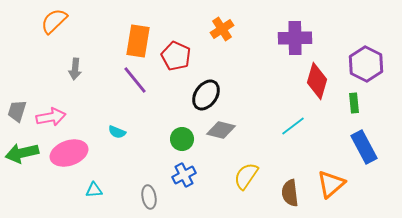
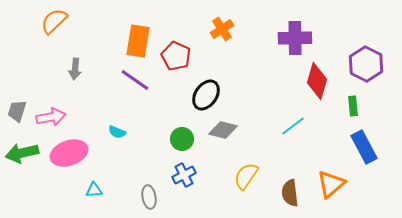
purple line: rotated 16 degrees counterclockwise
green rectangle: moved 1 px left, 3 px down
gray diamond: moved 2 px right
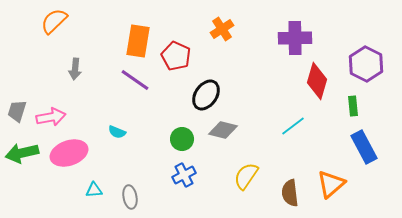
gray ellipse: moved 19 px left
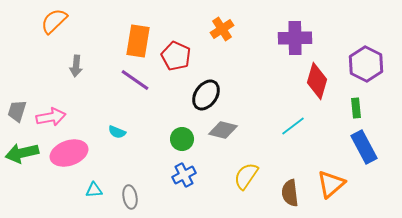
gray arrow: moved 1 px right, 3 px up
green rectangle: moved 3 px right, 2 px down
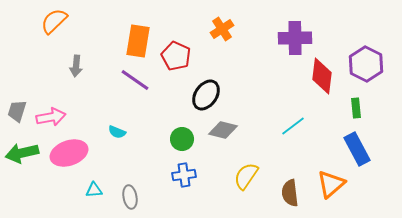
red diamond: moved 5 px right, 5 px up; rotated 9 degrees counterclockwise
blue rectangle: moved 7 px left, 2 px down
blue cross: rotated 20 degrees clockwise
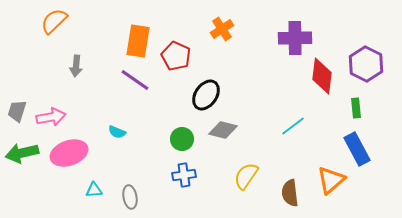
orange triangle: moved 4 px up
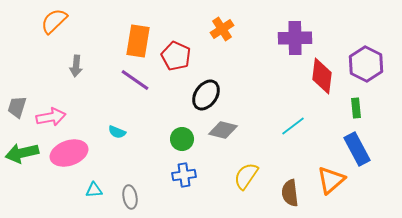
gray trapezoid: moved 4 px up
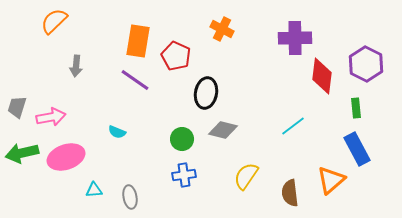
orange cross: rotated 30 degrees counterclockwise
black ellipse: moved 2 px up; rotated 24 degrees counterclockwise
pink ellipse: moved 3 px left, 4 px down
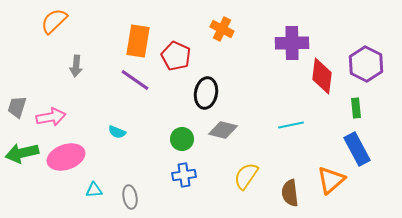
purple cross: moved 3 px left, 5 px down
cyan line: moved 2 px left, 1 px up; rotated 25 degrees clockwise
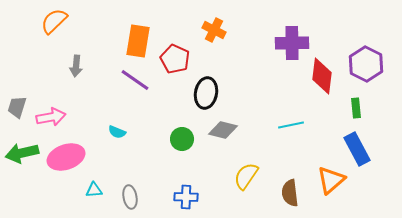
orange cross: moved 8 px left, 1 px down
red pentagon: moved 1 px left, 3 px down
blue cross: moved 2 px right, 22 px down; rotated 10 degrees clockwise
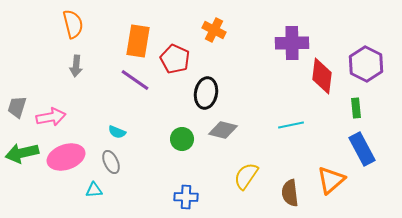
orange semicircle: moved 19 px right, 3 px down; rotated 120 degrees clockwise
blue rectangle: moved 5 px right
gray ellipse: moved 19 px left, 35 px up; rotated 15 degrees counterclockwise
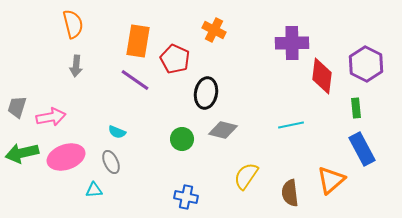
blue cross: rotated 10 degrees clockwise
